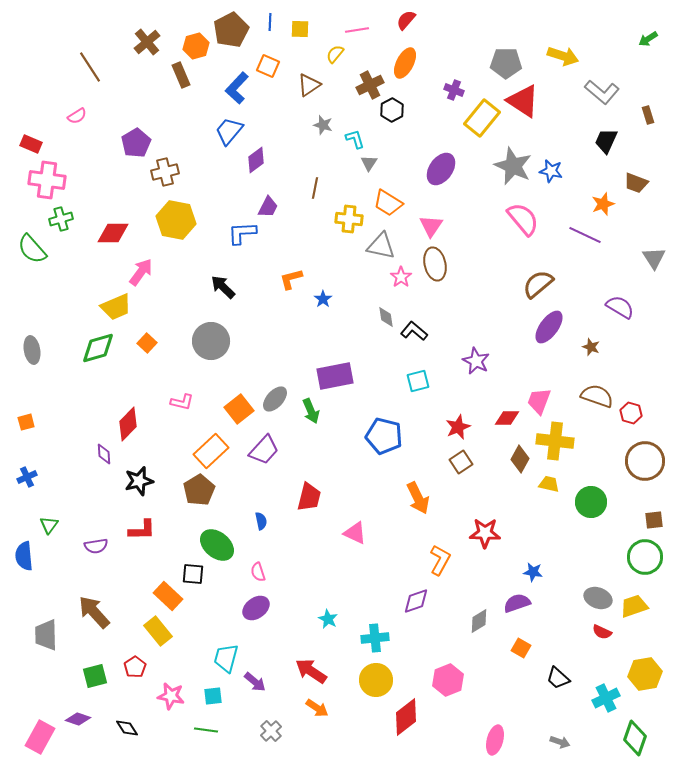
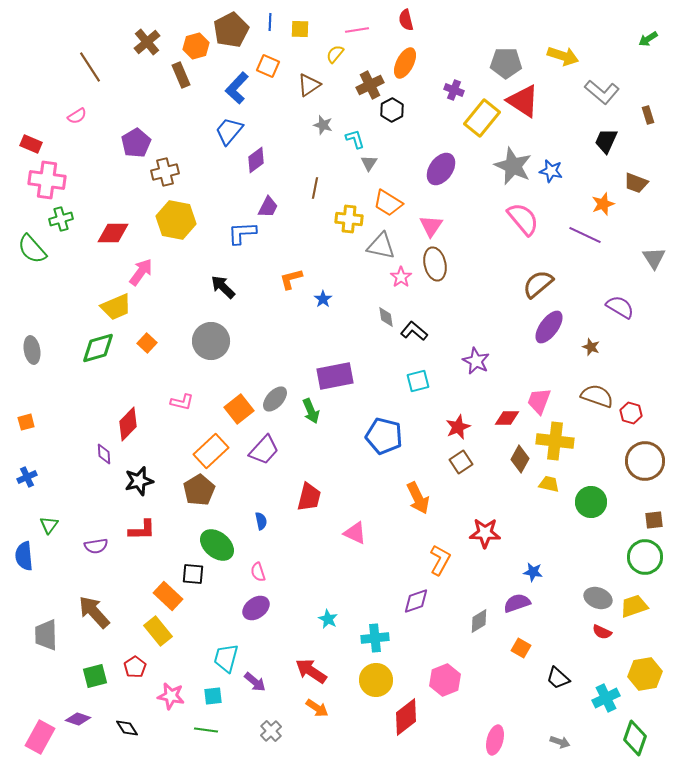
red semicircle at (406, 20): rotated 55 degrees counterclockwise
pink hexagon at (448, 680): moved 3 px left
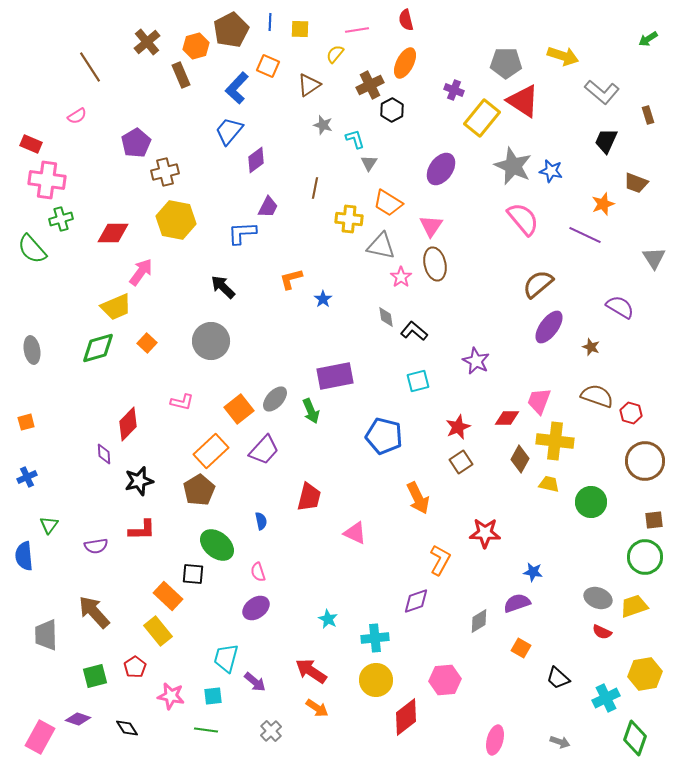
pink hexagon at (445, 680): rotated 16 degrees clockwise
